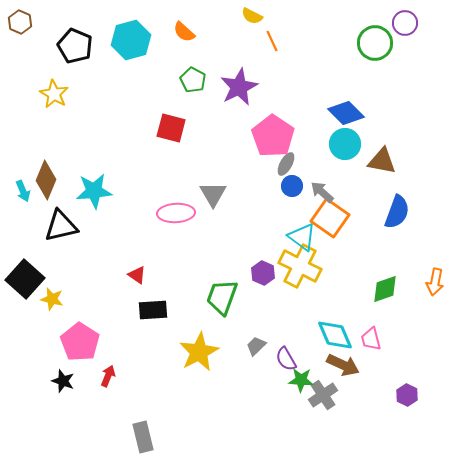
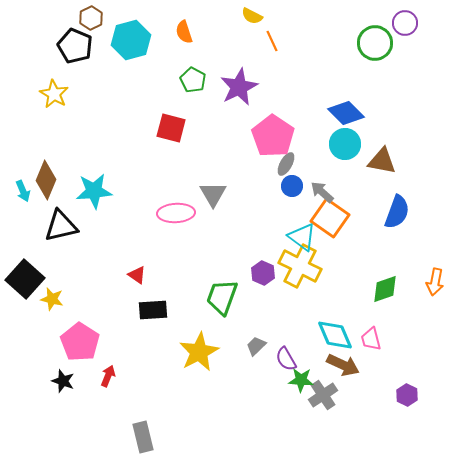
brown hexagon at (20, 22): moved 71 px right, 4 px up; rotated 10 degrees clockwise
orange semicircle at (184, 32): rotated 30 degrees clockwise
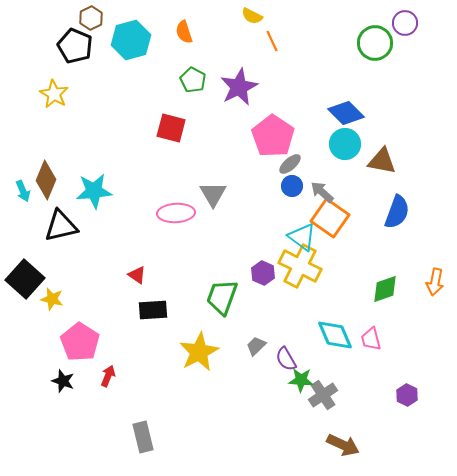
gray ellipse at (286, 164): moved 4 px right; rotated 20 degrees clockwise
brown arrow at (343, 365): moved 80 px down
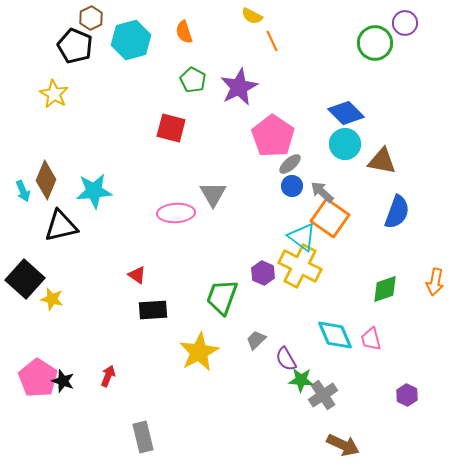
pink pentagon at (80, 342): moved 42 px left, 36 px down
gray trapezoid at (256, 346): moved 6 px up
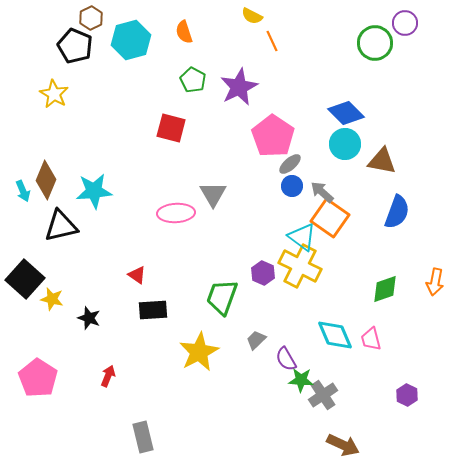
black star at (63, 381): moved 26 px right, 63 px up
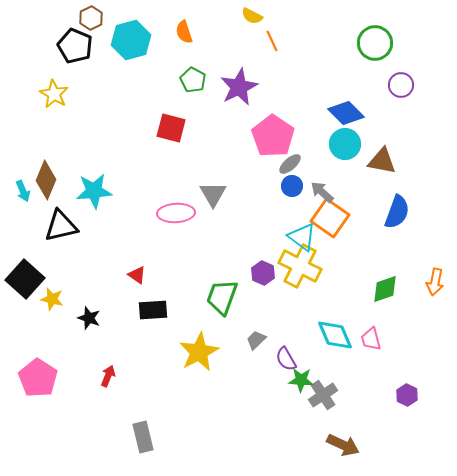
purple circle at (405, 23): moved 4 px left, 62 px down
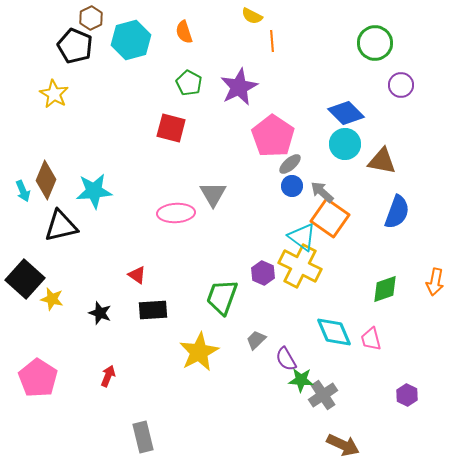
orange line at (272, 41): rotated 20 degrees clockwise
green pentagon at (193, 80): moved 4 px left, 3 px down
black star at (89, 318): moved 11 px right, 5 px up
cyan diamond at (335, 335): moved 1 px left, 3 px up
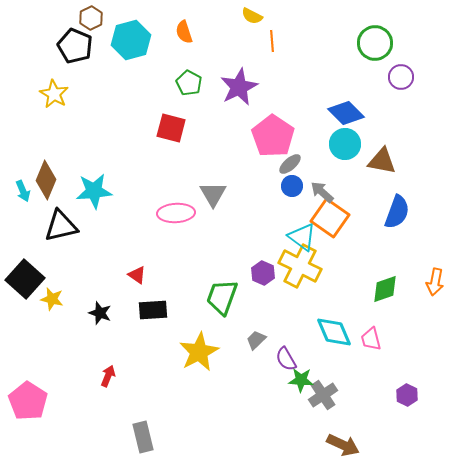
purple circle at (401, 85): moved 8 px up
pink pentagon at (38, 378): moved 10 px left, 23 px down
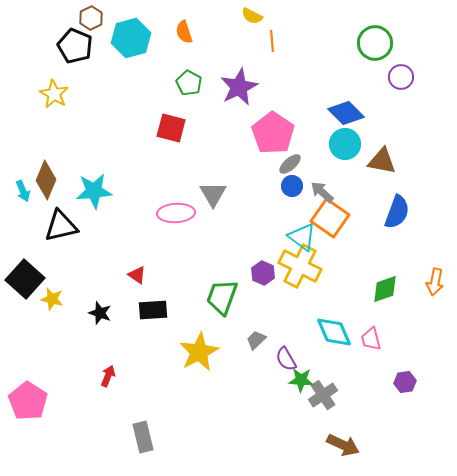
cyan hexagon at (131, 40): moved 2 px up
pink pentagon at (273, 136): moved 3 px up
purple hexagon at (407, 395): moved 2 px left, 13 px up; rotated 25 degrees clockwise
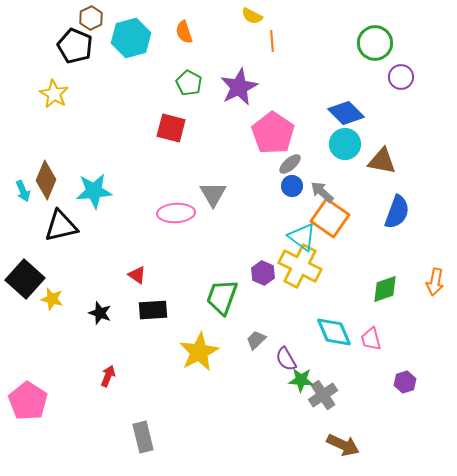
purple hexagon at (405, 382): rotated 10 degrees counterclockwise
